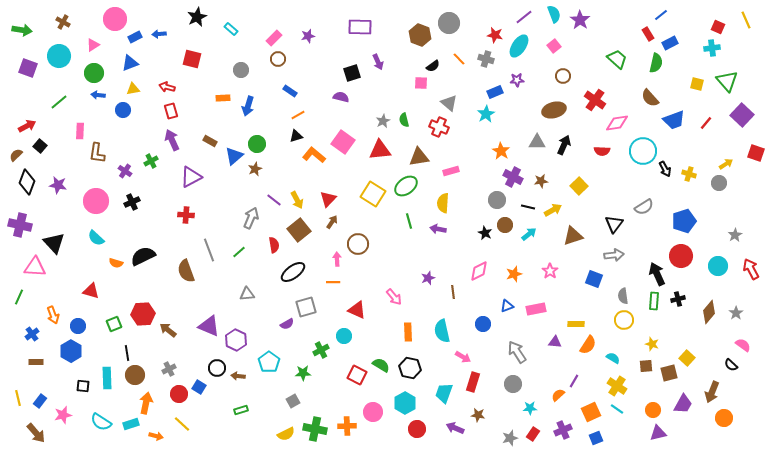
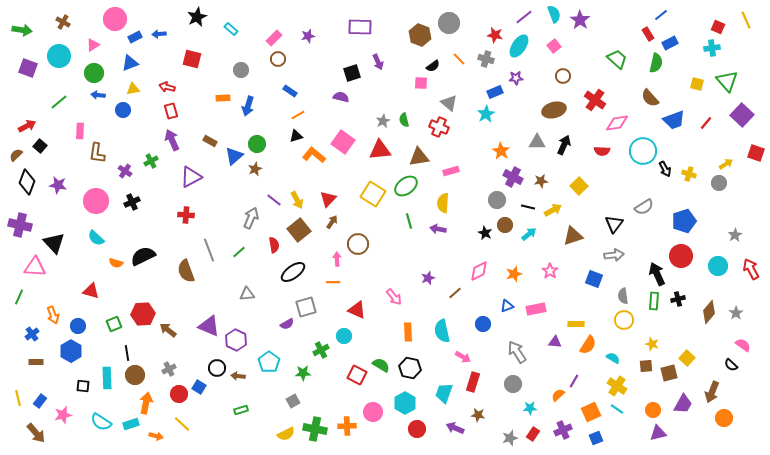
purple star at (517, 80): moved 1 px left, 2 px up
brown line at (453, 292): moved 2 px right, 1 px down; rotated 56 degrees clockwise
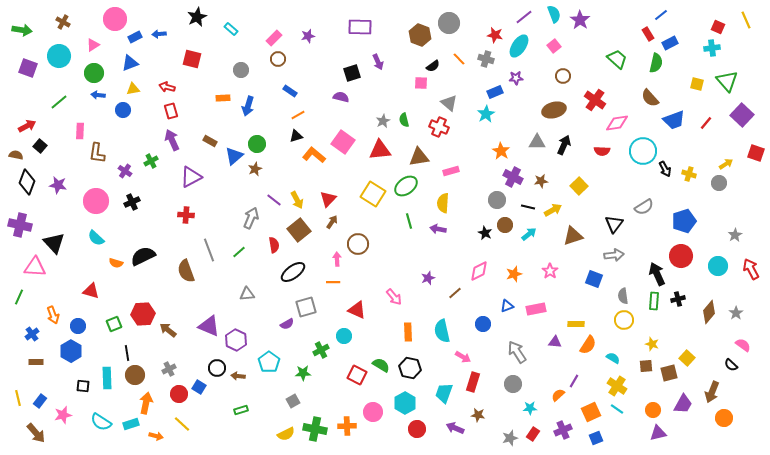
brown semicircle at (16, 155): rotated 56 degrees clockwise
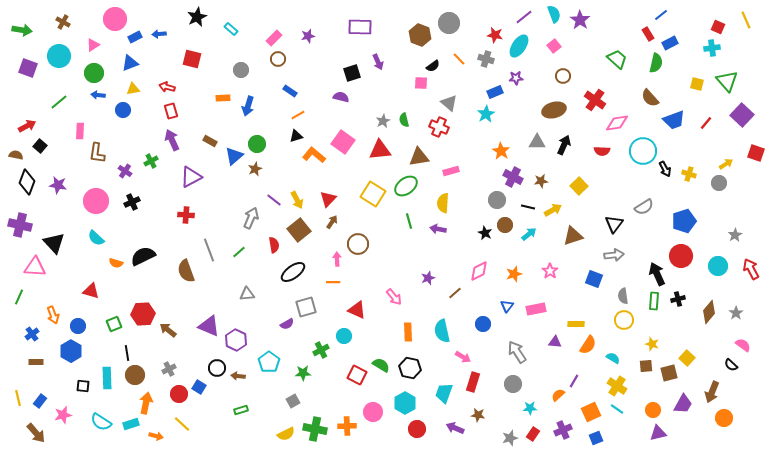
blue triangle at (507, 306): rotated 32 degrees counterclockwise
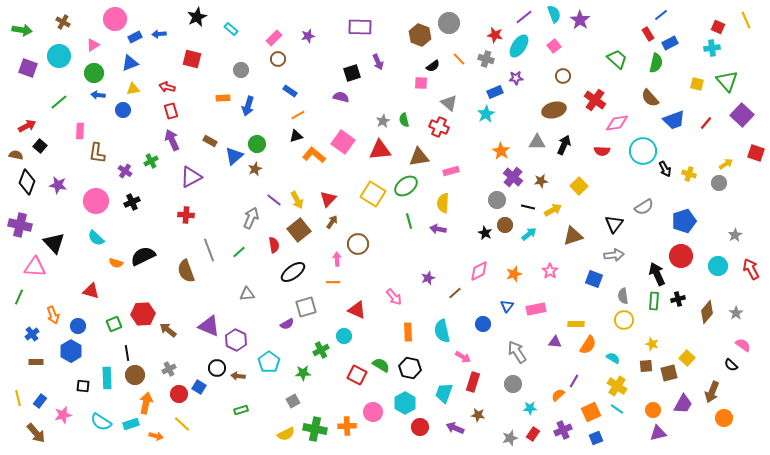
purple cross at (513, 177): rotated 12 degrees clockwise
brown diamond at (709, 312): moved 2 px left
red circle at (417, 429): moved 3 px right, 2 px up
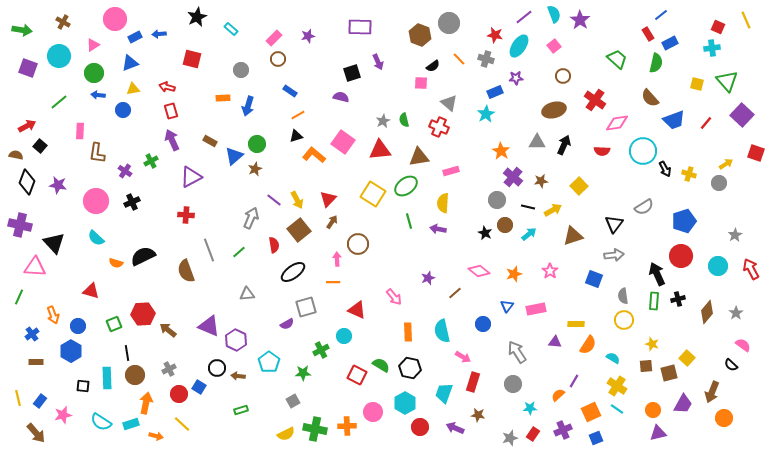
pink diamond at (479, 271): rotated 65 degrees clockwise
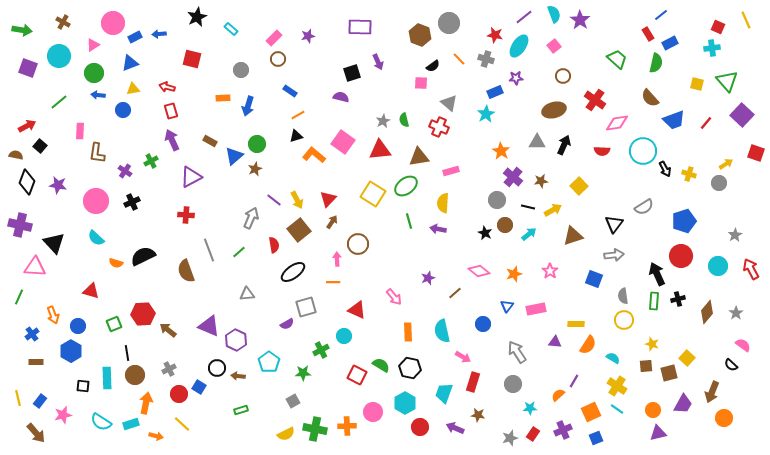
pink circle at (115, 19): moved 2 px left, 4 px down
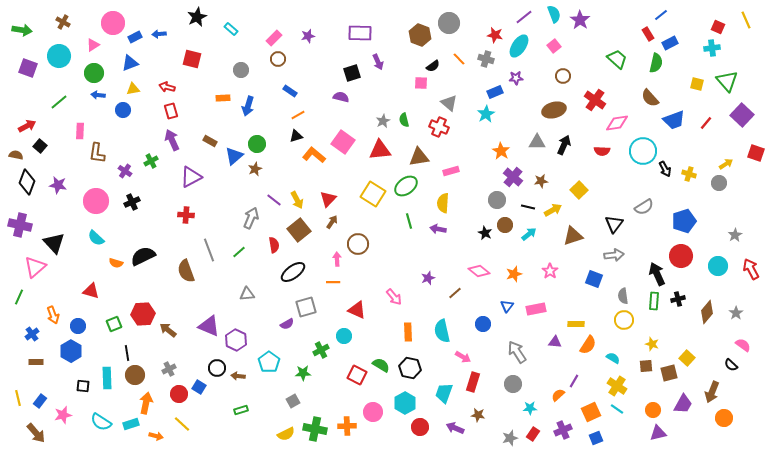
purple rectangle at (360, 27): moved 6 px down
yellow square at (579, 186): moved 4 px down
pink triangle at (35, 267): rotated 45 degrees counterclockwise
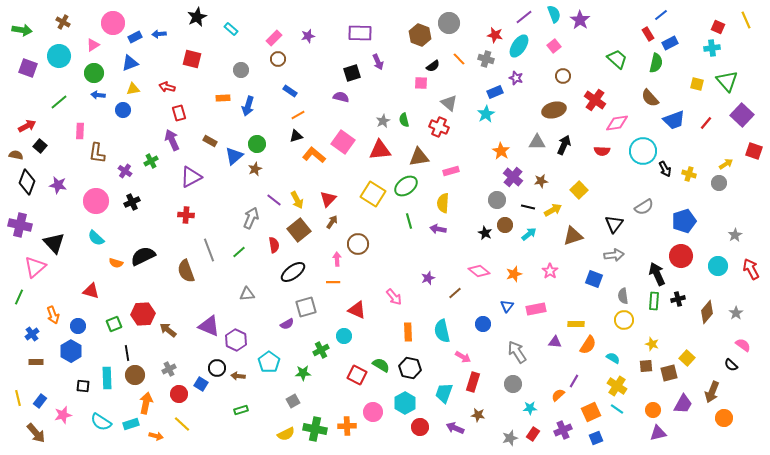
purple star at (516, 78): rotated 24 degrees clockwise
red rectangle at (171, 111): moved 8 px right, 2 px down
red square at (756, 153): moved 2 px left, 2 px up
blue square at (199, 387): moved 2 px right, 3 px up
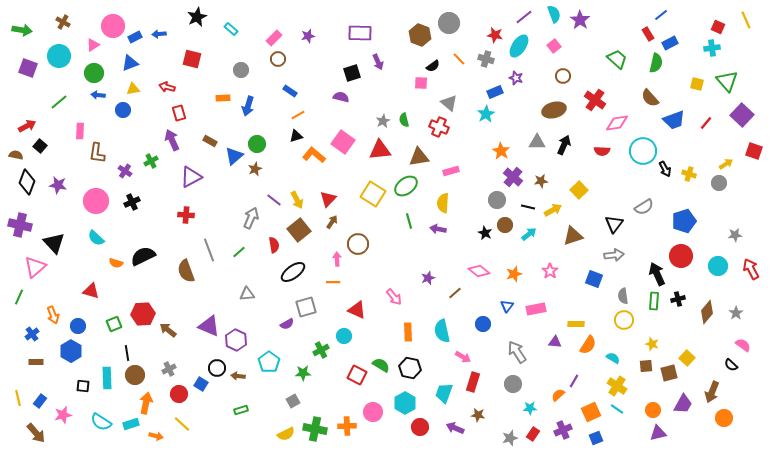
pink circle at (113, 23): moved 3 px down
gray star at (735, 235): rotated 24 degrees clockwise
